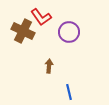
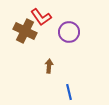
brown cross: moved 2 px right
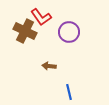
brown arrow: rotated 88 degrees counterclockwise
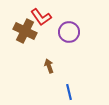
brown arrow: rotated 64 degrees clockwise
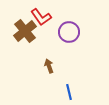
brown cross: rotated 25 degrees clockwise
